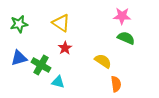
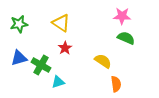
cyan triangle: rotated 32 degrees counterclockwise
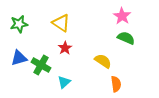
pink star: rotated 30 degrees clockwise
cyan triangle: moved 6 px right; rotated 24 degrees counterclockwise
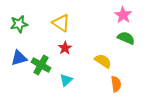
pink star: moved 1 px right, 1 px up
cyan triangle: moved 2 px right, 2 px up
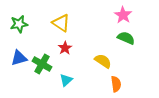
green cross: moved 1 px right, 1 px up
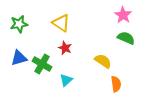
red star: rotated 16 degrees counterclockwise
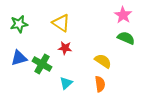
red star: rotated 16 degrees counterclockwise
cyan triangle: moved 3 px down
orange semicircle: moved 16 px left
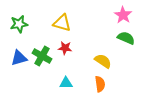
yellow triangle: moved 1 px right; rotated 18 degrees counterclockwise
green cross: moved 8 px up
cyan triangle: rotated 40 degrees clockwise
